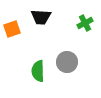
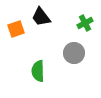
black trapezoid: rotated 50 degrees clockwise
orange square: moved 4 px right
gray circle: moved 7 px right, 9 px up
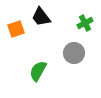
green semicircle: rotated 30 degrees clockwise
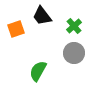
black trapezoid: moved 1 px right, 1 px up
green cross: moved 11 px left, 3 px down; rotated 14 degrees counterclockwise
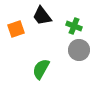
green cross: rotated 28 degrees counterclockwise
gray circle: moved 5 px right, 3 px up
green semicircle: moved 3 px right, 2 px up
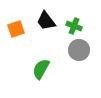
black trapezoid: moved 4 px right, 5 px down
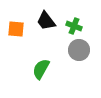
orange square: rotated 24 degrees clockwise
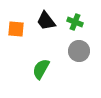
green cross: moved 1 px right, 4 px up
gray circle: moved 1 px down
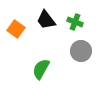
black trapezoid: moved 1 px up
orange square: rotated 30 degrees clockwise
gray circle: moved 2 px right
